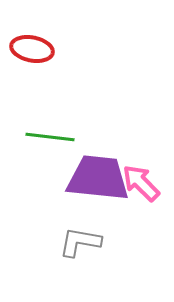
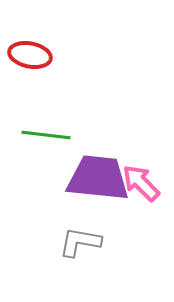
red ellipse: moved 2 px left, 6 px down
green line: moved 4 px left, 2 px up
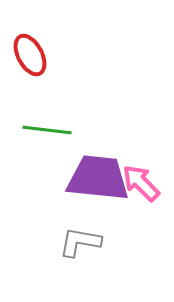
red ellipse: rotated 51 degrees clockwise
green line: moved 1 px right, 5 px up
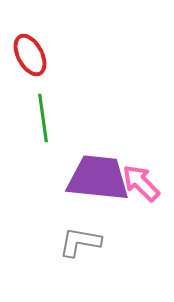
green line: moved 4 px left, 12 px up; rotated 75 degrees clockwise
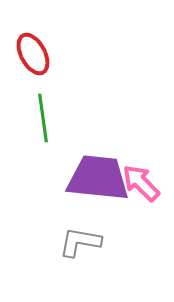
red ellipse: moved 3 px right, 1 px up
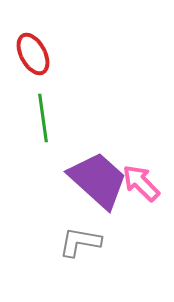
purple trapezoid: moved 2 px down; rotated 36 degrees clockwise
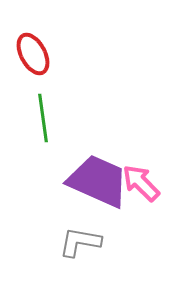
purple trapezoid: moved 1 px down; rotated 18 degrees counterclockwise
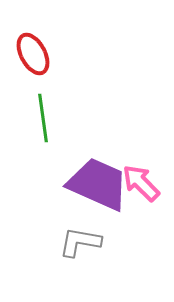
purple trapezoid: moved 3 px down
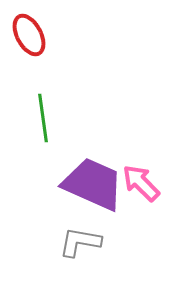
red ellipse: moved 4 px left, 19 px up
purple trapezoid: moved 5 px left
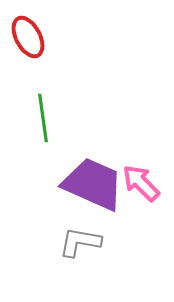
red ellipse: moved 1 px left, 2 px down
